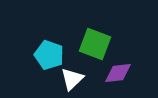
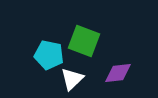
green square: moved 11 px left, 3 px up
cyan pentagon: rotated 8 degrees counterclockwise
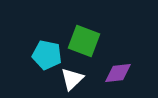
cyan pentagon: moved 2 px left
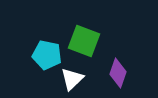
purple diamond: rotated 64 degrees counterclockwise
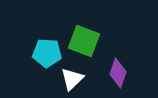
cyan pentagon: moved 2 px up; rotated 8 degrees counterclockwise
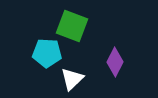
green square: moved 12 px left, 15 px up
purple diamond: moved 3 px left, 11 px up; rotated 8 degrees clockwise
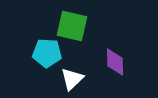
green square: rotated 8 degrees counterclockwise
purple diamond: rotated 28 degrees counterclockwise
